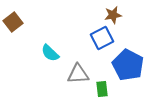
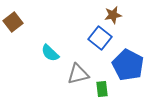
blue square: moved 2 px left; rotated 25 degrees counterclockwise
gray triangle: rotated 10 degrees counterclockwise
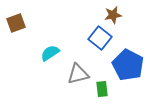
brown square: moved 3 px right, 1 px down; rotated 18 degrees clockwise
cyan semicircle: rotated 102 degrees clockwise
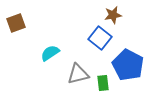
green rectangle: moved 1 px right, 6 px up
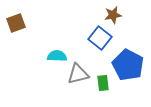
cyan semicircle: moved 7 px right, 3 px down; rotated 36 degrees clockwise
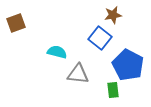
cyan semicircle: moved 4 px up; rotated 12 degrees clockwise
gray triangle: rotated 20 degrees clockwise
green rectangle: moved 10 px right, 7 px down
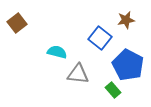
brown star: moved 13 px right, 5 px down
brown square: moved 1 px right; rotated 18 degrees counterclockwise
green rectangle: rotated 35 degrees counterclockwise
